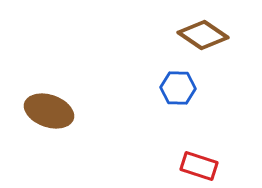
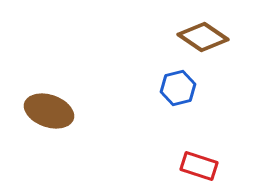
brown diamond: moved 2 px down
blue hexagon: rotated 16 degrees counterclockwise
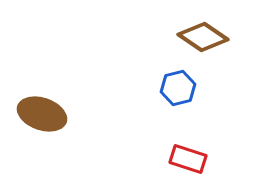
brown ellipse: moved 7 px left, 3 px down
red rectangle: moved 11 px left, 7 px up
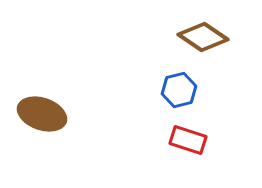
blue hexagon: moved 1 px right, 2 px down
red rectangle: moved 19 px up
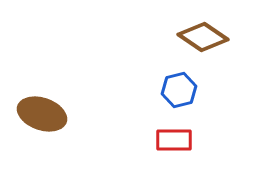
red rectangle: moved 14 px left; rotated 18 degrees counterclockwise
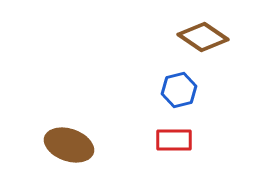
brown ellipse: moved 27 px right, 31 px down
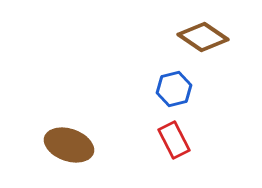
blue hexagon: moved 5 px left, 1 px up
red rectangle: rotated 63 degrees clockwise
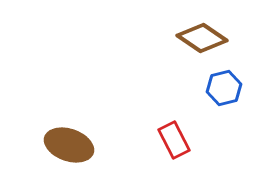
brown diamond: moved 1 px left, 1 px down
blue hexagon: moved 50 px right, 1 px up
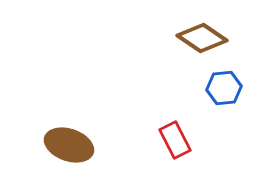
blue hexagon: rotated 8 degrees clockwise
red rectangle: moved 1 px right
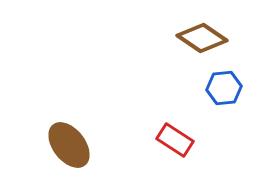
red rectangle: rotated 30 degrees counterclockwise
brown ellipse: rotated 33 degrees clockwise
